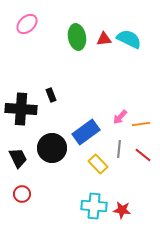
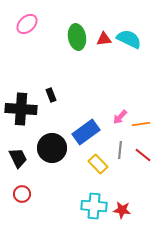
gray line: moved 1 px right, 1 px down
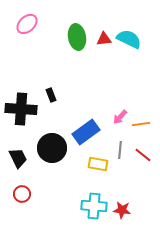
yellow rectangle: rotated 36 degrees counterclockwise
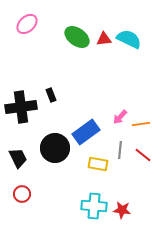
green ellipse: rotated 45 degrees counterclockwise
black cross: moved 2 px up; rotated 12 degrees counterclockwise
black circle: moved 3 px right
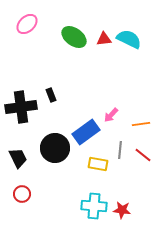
green ellipse: moved 3 px left
pink arrow: moved 9 px left, 2 px up
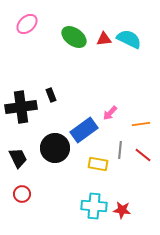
pink arrow: moved 1 px left, 2 px up
blue rectangle: moved 2 px left, 2 px up
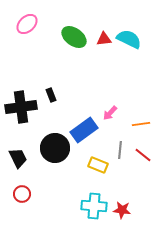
yellow rectangle: moved 1 px down; rotated 12 degrees clockwise
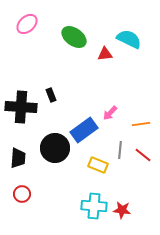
red triangle: moved 1 px right, 15 px down
black cross: rotated 12 degrees clockwise
black trapezoid: rotated 30 degrees clockwise
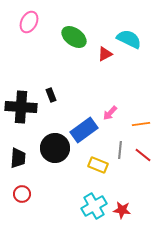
pink ellipse: moved 2 px right, 2 px up; rotated 20 degrees counterclockwise
red triangle: rotated 21 degrees counterclockwise
cyan cross: rotated 35 degrees counterclockwise
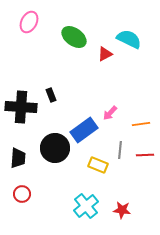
red line: moved 2 px right; rotated 42 degrees counterclockwise
cyan cross: moved 8 px left; rotated 10 degrees counterclockwise
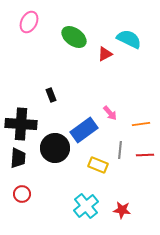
black cross: moved 17 px down
pink arrow: rotated 84 degrees counterclockwise
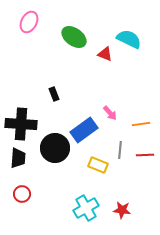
red triangle: rotated 49 degrees clockwise
black rectangle: moved 3 px right, 1 px up
cyan cross: moved 2 px down; rotated 10 degrees clockwise
